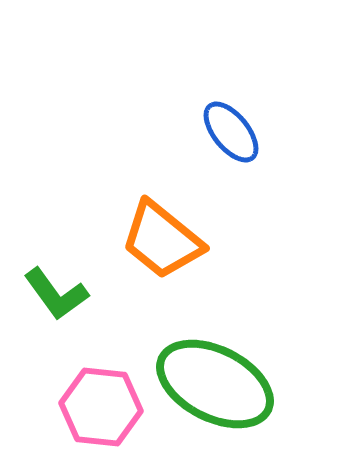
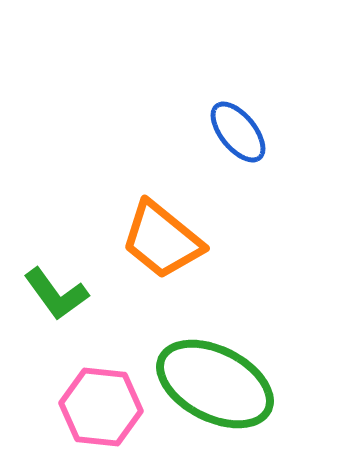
blue ellipse: moved 7 px right
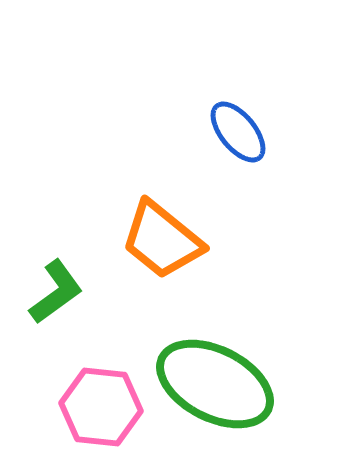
green L-shape: moved 2 px up; rotated 90 degrees counterclockwise
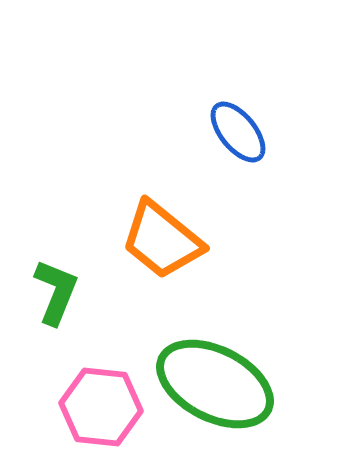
green L-shape: rotated 32 degrees counterclockwise
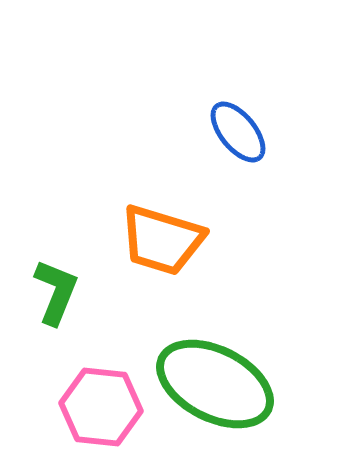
orange trapezoid: rotated 22 degrees counterclockwise
